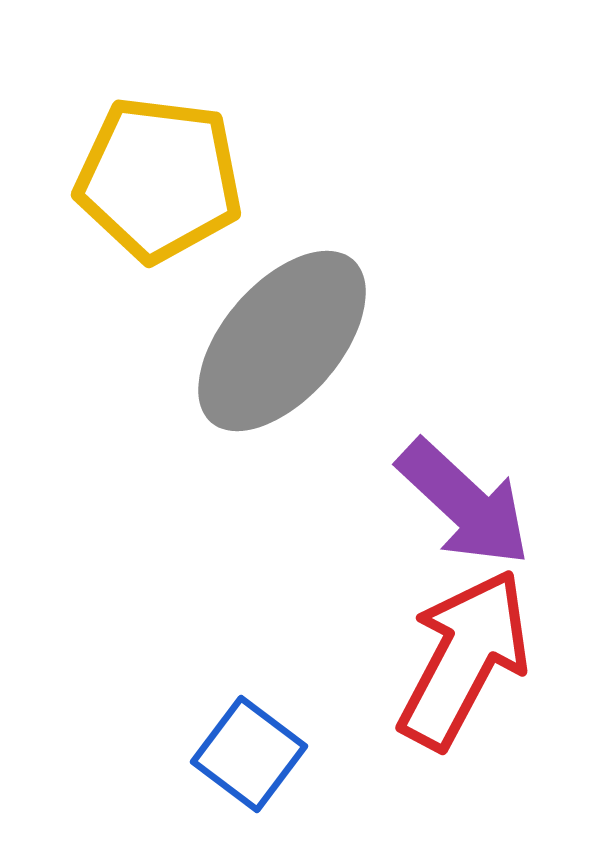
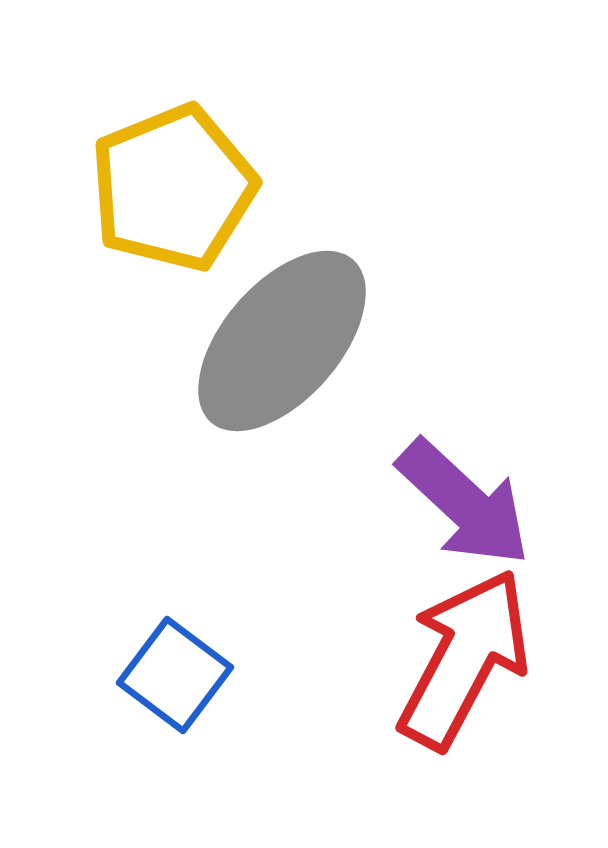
yellow pentagon: moved 14 px right, 9 px down; rotated 29 degrees counterclockwise
blue square: moved 74 px left, 79 px up
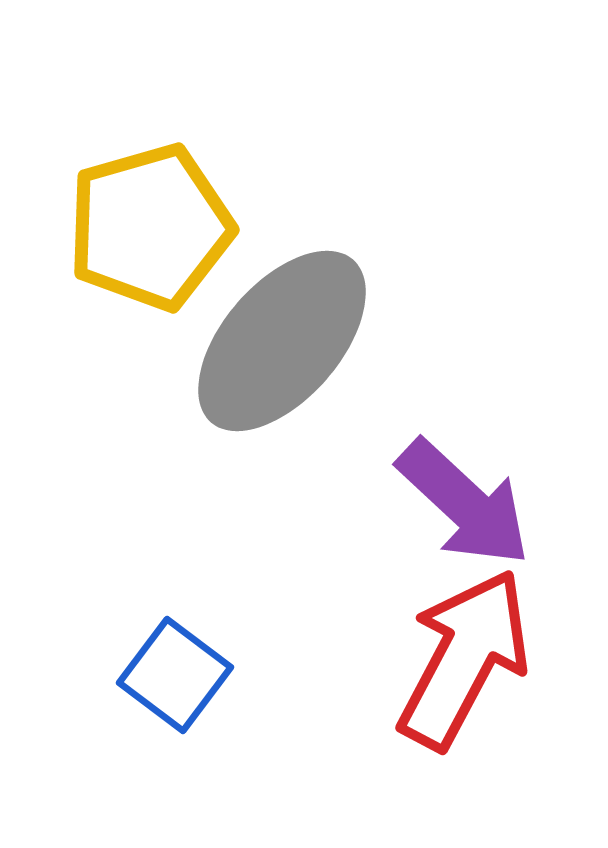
yellow pentagon: moved 23 px left, 39 px down; rotated 6 degrees clockwise
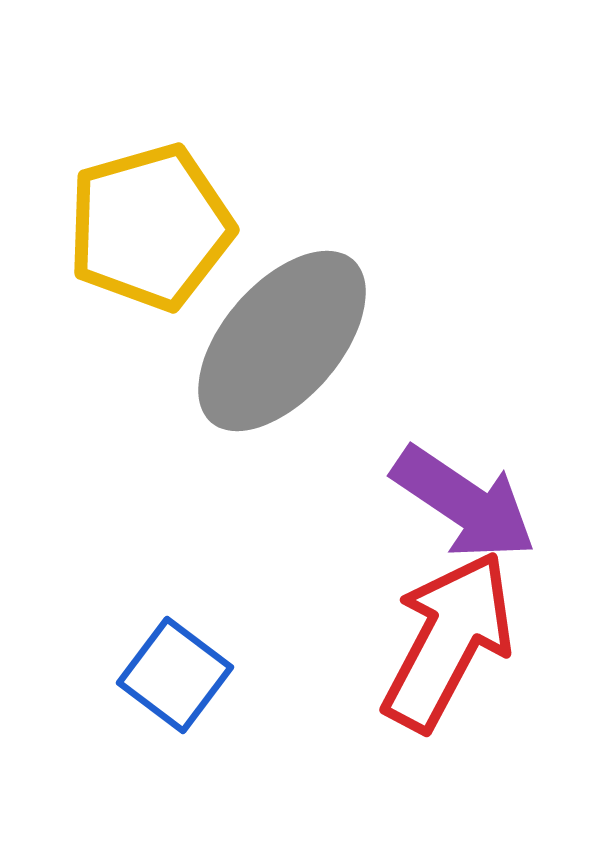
purple arrow: rotated 9 degrees counterclockwise
red arrow: moved 16 px left, 18 px up
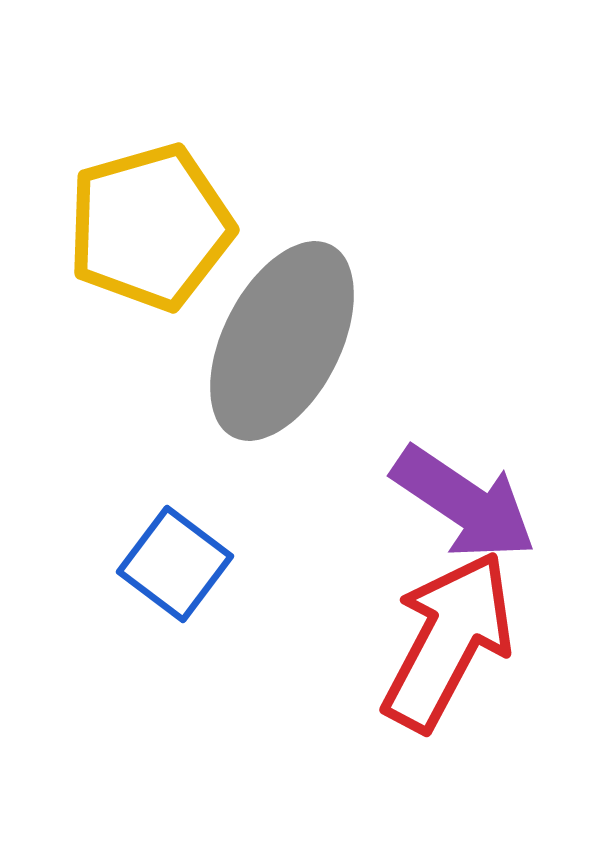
gray ellipse: rotated 14 degrees counterclockwise
blue square: moved 111 px up
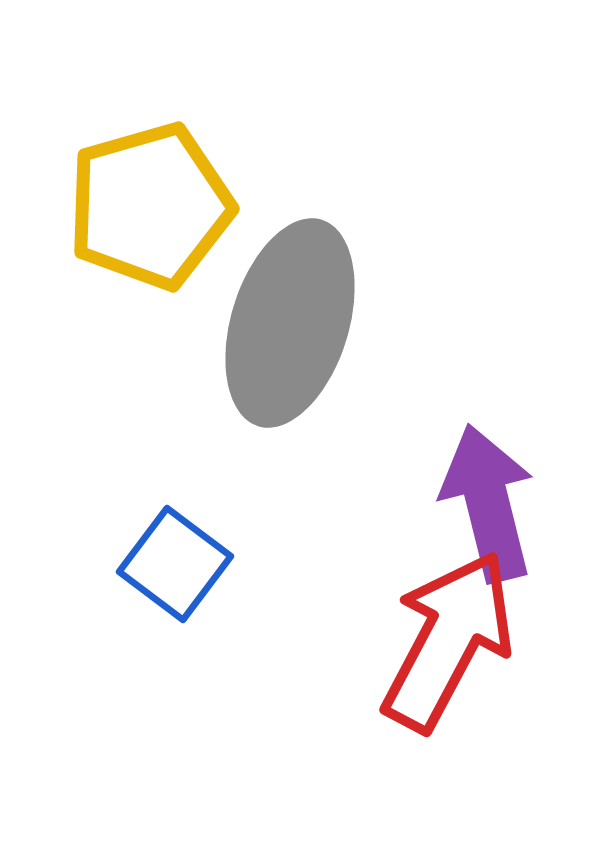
yellow pentagon: moved 21 px up
gray ellipse: moved 8 px right, 18 px up; rotated 10 degrees counterclockwise
purple arrow: moved 24 px right; rotated 138 degrees counterclockwise
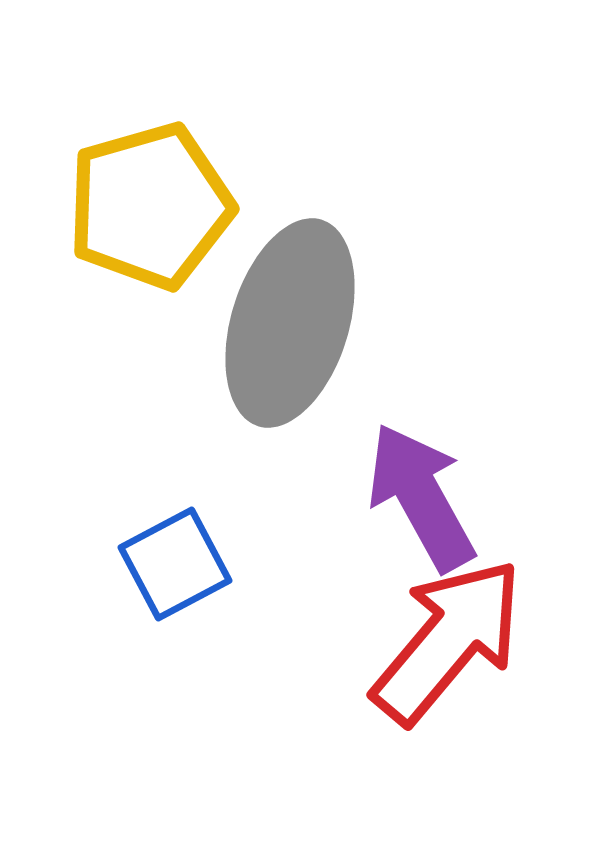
purple arrow: moved 67 px left, 6 px up; rotated 15 degrees counterclockwise
blue square: rotated 25 degrees clockwise
red arrow: rotated 12 degrees clockwise
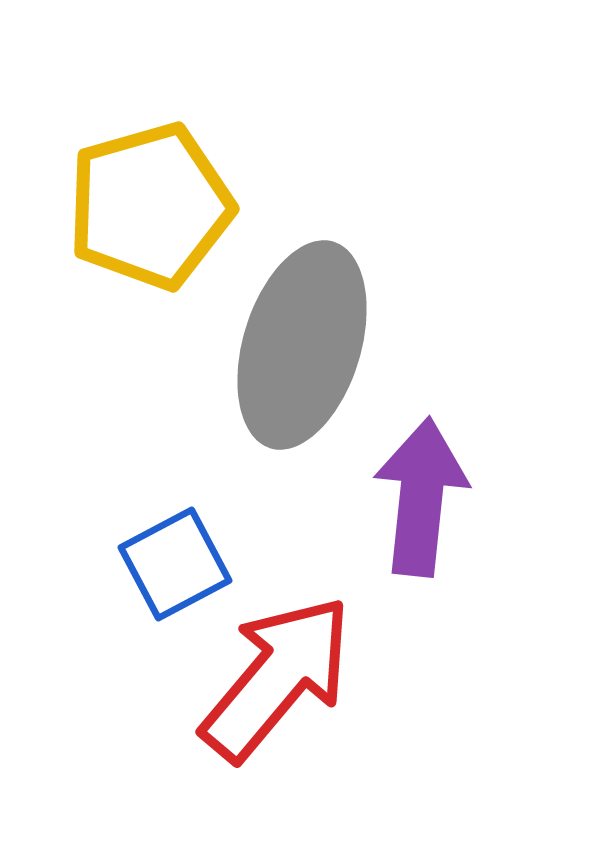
gray ellipse: moved 12 px right, 22 px down
purple arrow: rotated 35 degrees clockwise
red arrow: moved 171 px left, 37 px down
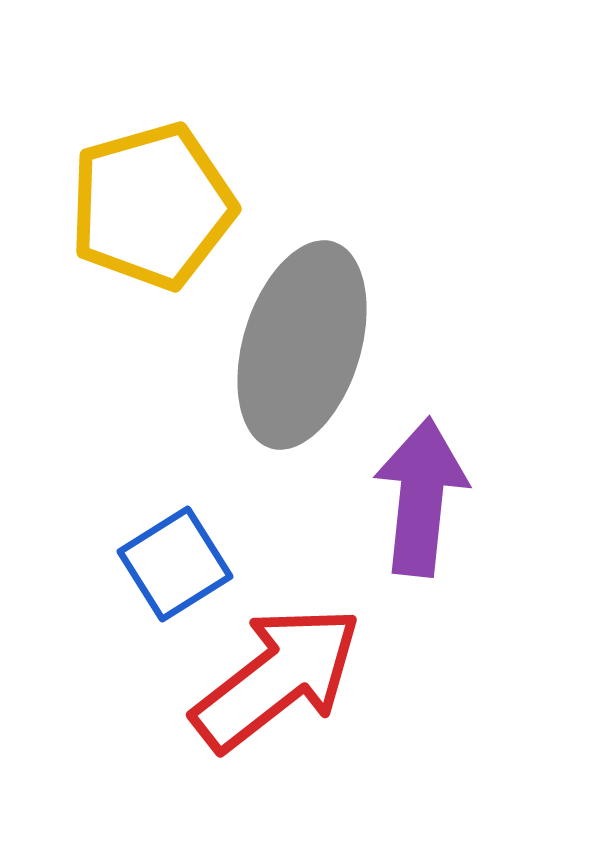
yellow pentagon: moved 2 px right
blue square: rotated 4 degrees counterclockwise
red arrow: rotated 12 degrees clockwise
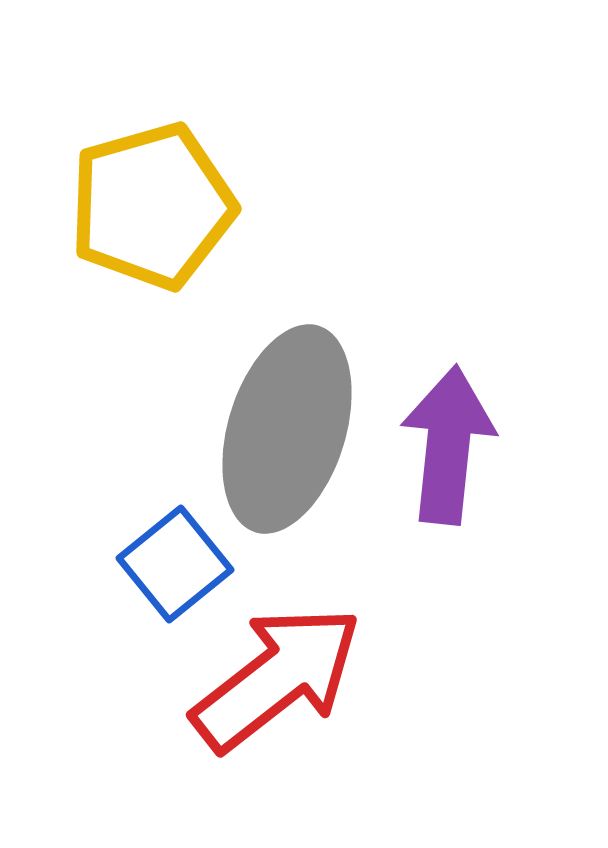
gray ellipse: moved 15 px left, 84 px down
purple arrow: moved 27 px right, 52 px up
blue square: rotated 7 degrees counterclockwise
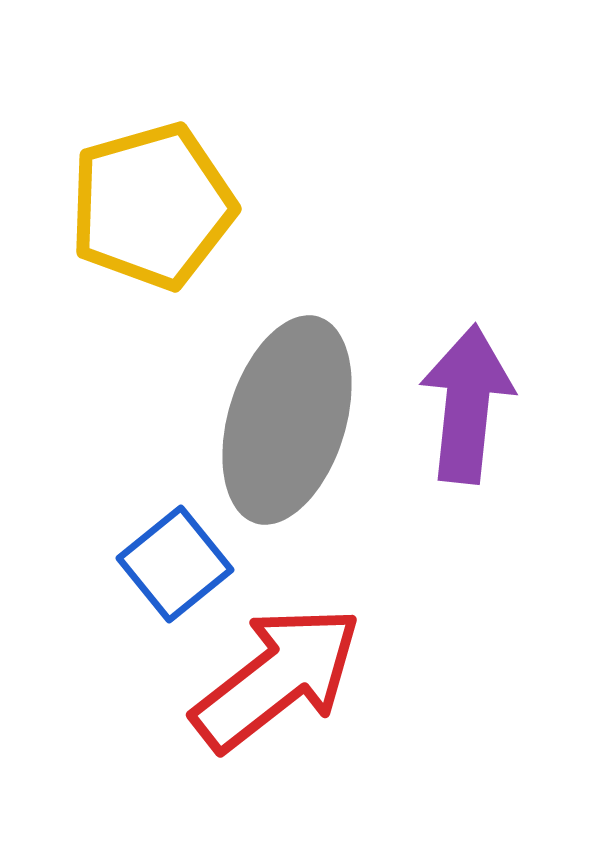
gray ellipse: moved 9 px up
purple arrow: moved 19 px right, 41 px up
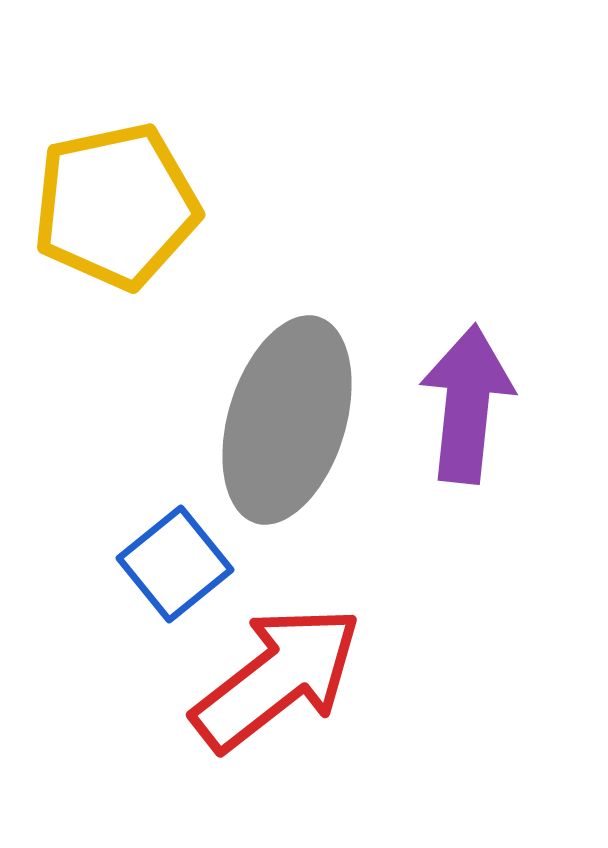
yellow pentagon: moved 36 px left; rotated 4 degrees clockwise
